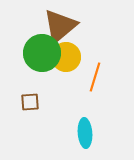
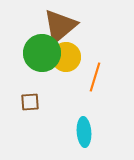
cyan ellipse: moved 1 px left, 1 px up
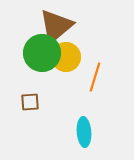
brown triangle: moved 4 px left
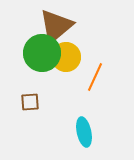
orange line: rotated 8 degrees clockwise
cyan ellipse: rotated 8 degrees counterclockwise
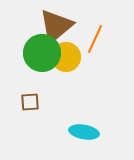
orange line: moved 38 px up
cyan ellipse: rotated 68 degrees counterclockwise
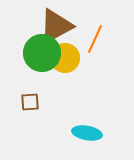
brown triangle: rotated 12 degrees clockwise
yellow circle: moved 1 px left, 1 px down
cyan ellipse: moved 3 px right, 1 px down
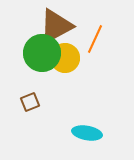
brown square: rotated 18 degrees counterclockwise
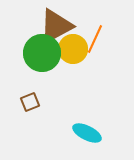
yellow circle: moved 8 px right, 9 px up
cyan ellipse: rotated 16 degrees clockwise
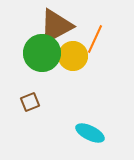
yellow circle: moved 7 px down
cyan ellipse: moved 3 px right
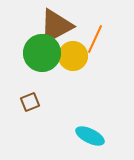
cyan ellipse: moved 3 px down
